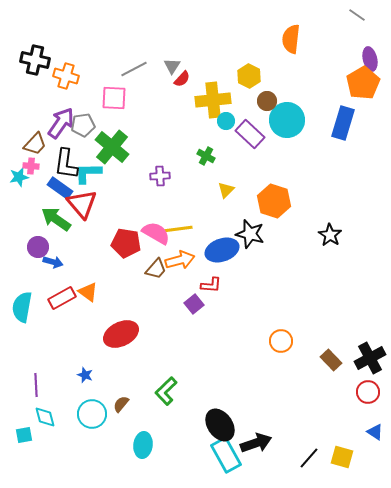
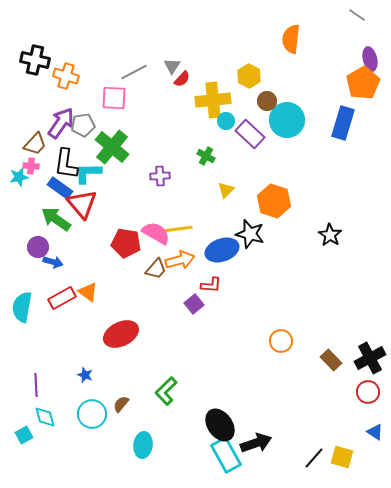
gray line at (134, 69): moved 3 px down
cyan square at (24, 435): rotated 18 degrees counterclockwise
black line at (309, 458): moved 5 px right
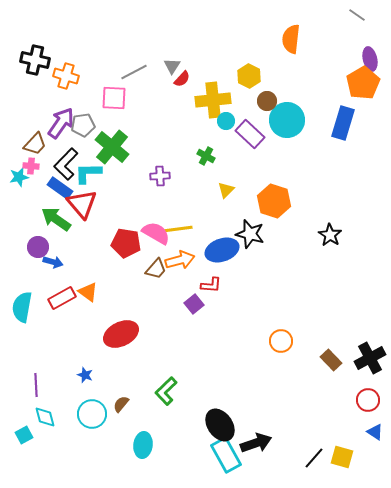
black L-shape at (66, 164): rotated 36 degrees clockwise
red circle at (368, 392): moved 8 px down
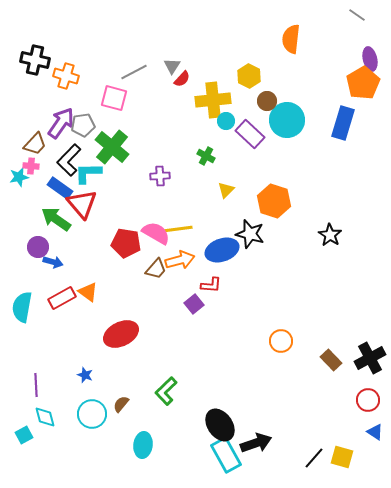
pink square at (114, 98): rotated 12 degrees clockwise
black L-shape at (66, 164): moved 3 px right, 4 px up
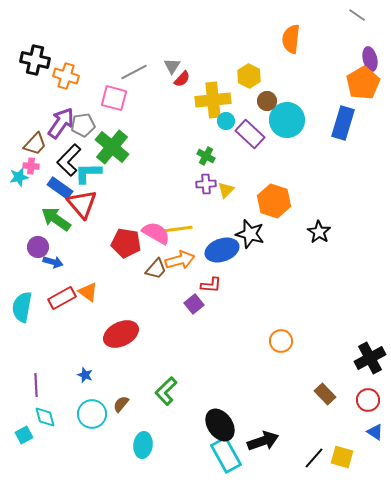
purple cross at (160, 176): moved 46 px right, 8 px down
black star at (330, 235): moved 11 px left, 3 px up
brown rectangle at (331, 360): moved 6 px left, 34 px down
black arrow at (256, 443): moved 7 px right, 2 px up
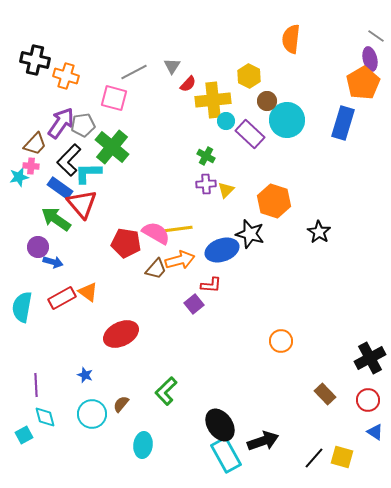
gray line at (357, 15): moved 19 px right, 21 px down
red semicircle at (182, 79): moved 6 px right, 5 px down
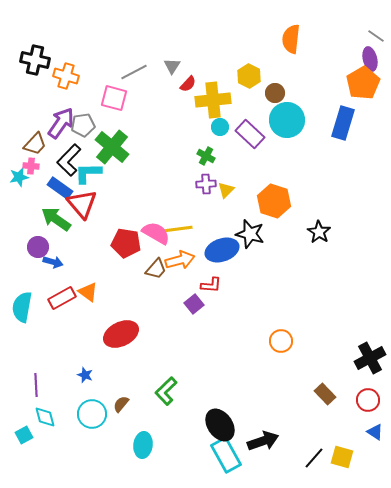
brown circle at (267, 101): moved 8 px right, 8 px up
cyan circle at (226, 121): moved 6 px left, 6 px down
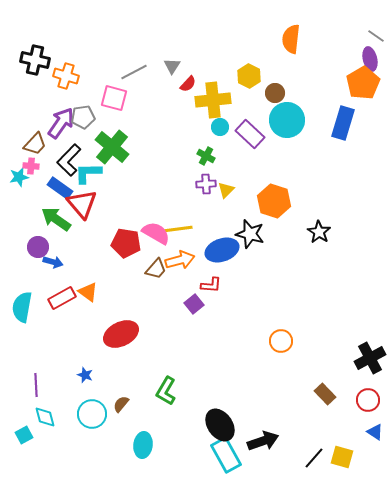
gray pentagon at (83, 125): moved 8 px up
green L-shape at (166, 391): rotated 16 degrees counterclockwise
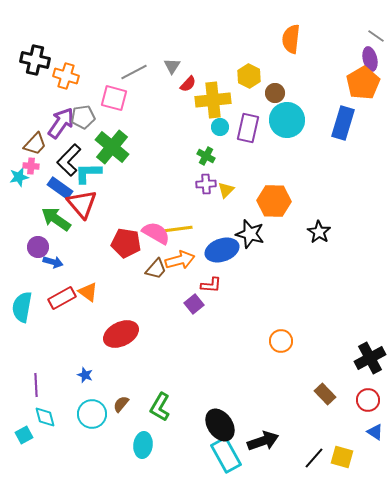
purple rectangle at (250, 134): moved 2 px left, 6 px up; rotated 60 degrees clockwise
orange hexagon at (274, 201): rotated 16 degrees counterclockwise
green L-shape at (166, 391): moved 6 px left, 16 px down
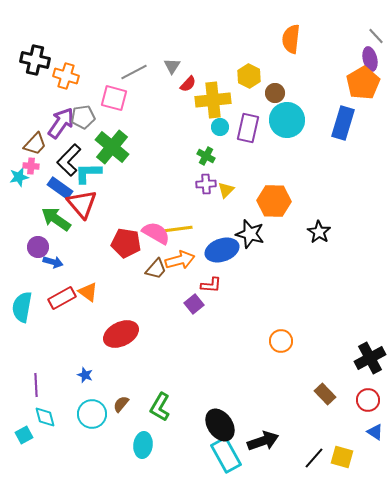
gray line at (376, 36): rotated 12 degrees clockwise
